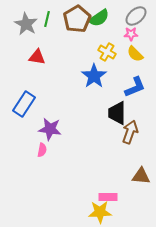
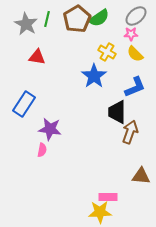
black trapezoid: moved 1 px up
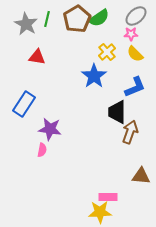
yellow cross: rotated 18 degrees clockwise
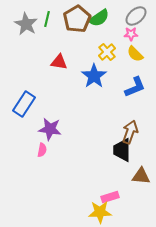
red triangle: moved 22 px right, 5 px down
black trapezoid: moved 5 px right, 38 px down
pink rectangle: moved 2 px right; rotated 18 degrees counterclockwise
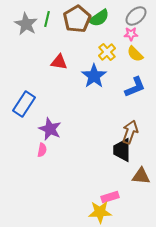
purple star: rotated 15 degrees clockwise
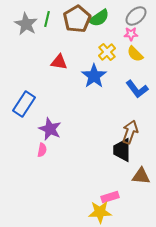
blue L-shape: moved 2 px right, 2 px down; rotated 75 degrees clockwise
